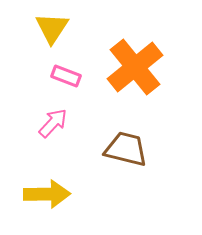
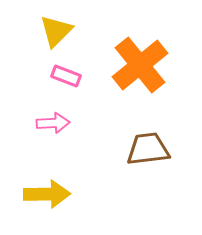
yellow triangle: moved 4 px right, 3 px down; rotated 12 degrees clockwise
orange cross: moved 5 px right, 2 px up
pink arrow: rotated 44 degrees clockwise
brown trapezoid: moved 22 px right; rotated 21 degrees counterclockwise
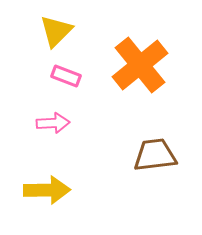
brown trapezoid: moved 7 px right, 6 px down
yellow arrow: moved 4 px up
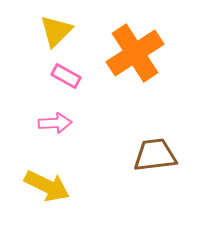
orange cross: moved 5 px left, 12 px up; rotated 6 degrees clockwise
pink rectangle: rotated 8 degrees clockwise
pink arrow: moved 2 px right
yellow arrow: moved 4 px up; rotated 27 degrees clockwise
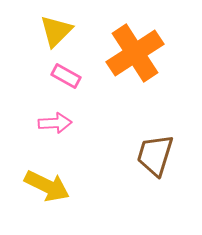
brown trapezoid: rotated 66 degrees counterclockwise
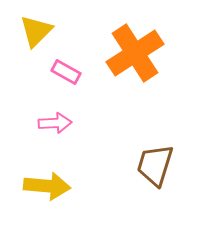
yellow triangle: moved 20 px left
pink rectangle: moved 4 px up
brown trapezoid: moved 10 px down
yellow arrow: rotated 21 degrees counterclockwise
